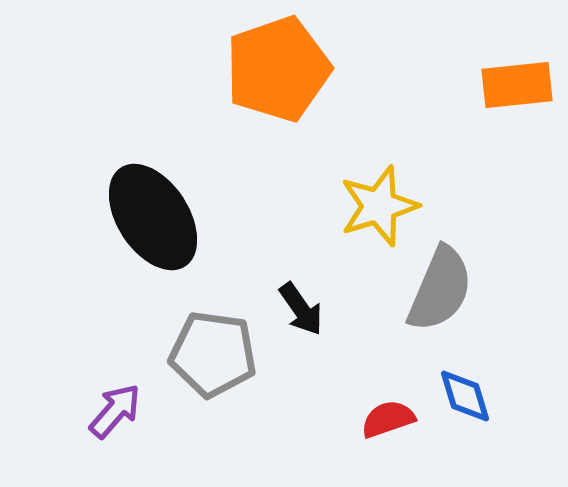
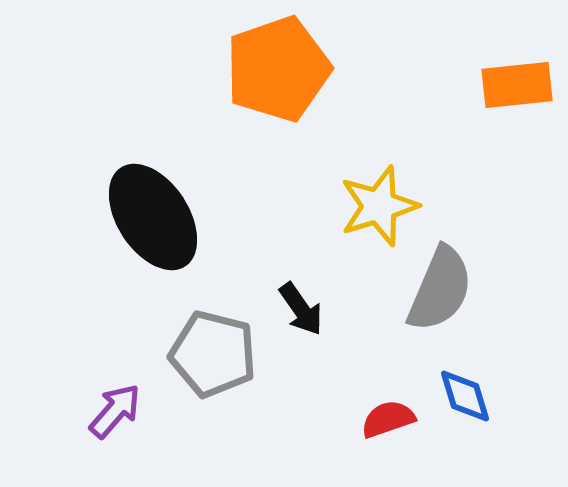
gray pentagon: rotated 6 degrees clockwise
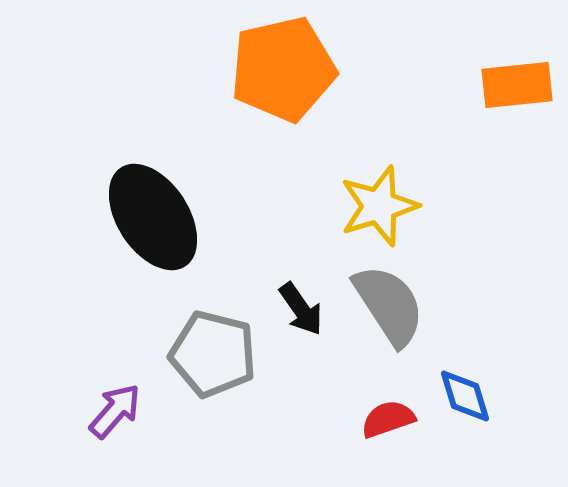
orange pentagon: moved 5 px right; rotated 6 degrees clockwise
gray semicircle: moved 51 px left, 16 px down; rotated 56 degrees counterclockwise
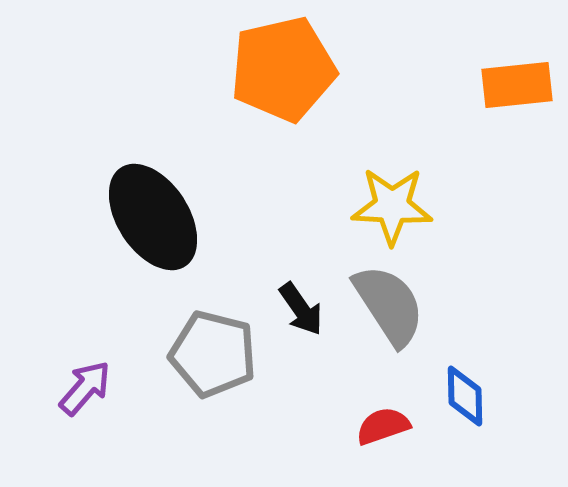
yellow star: moved 13 px right; rotated 20 degrees clockwise
blue diamond: rotated 16 degrees clockwise
purple arrow: moved 30 px left, 23 px up
red semicircle: moved 5 px left, 7 px down
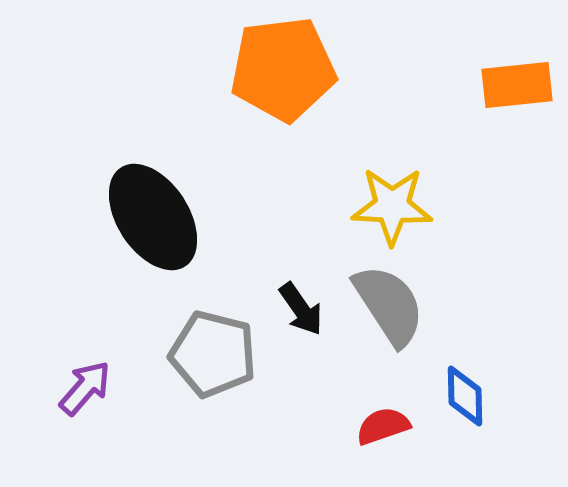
orange pentagon: rotated 6 degrees clockwise
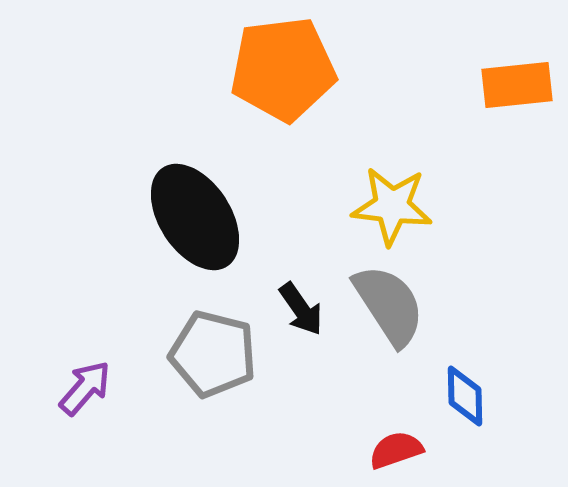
yellow star: rotated 4 degrees clockwise
black ellipse: moved 42 px right
red semicircle: moved 13 px right, 24 px down
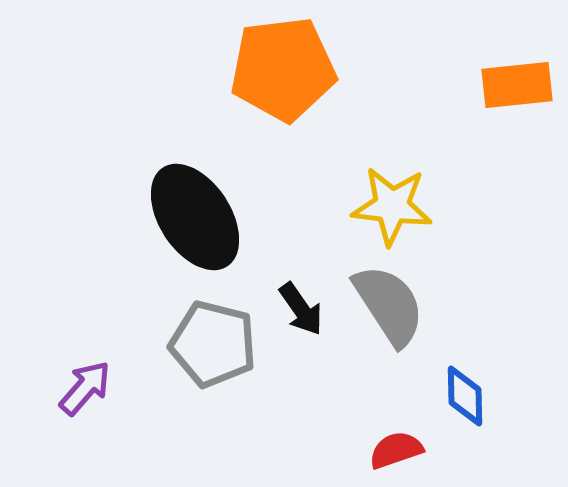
gray pentagon: moved 10 px up
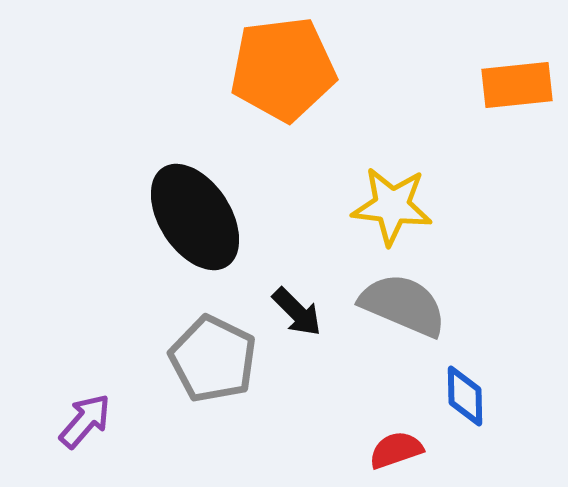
gray semicircle: moved 14 px right; rotated 34 degrees counterclockwise
black arrow: moved 4 px left, 3 px down; rotated 10 degrees counterclockwise
gray pentagon: moved 15 px down; rotated 12 degrees clockwise
purple arrow: moved 33 px down
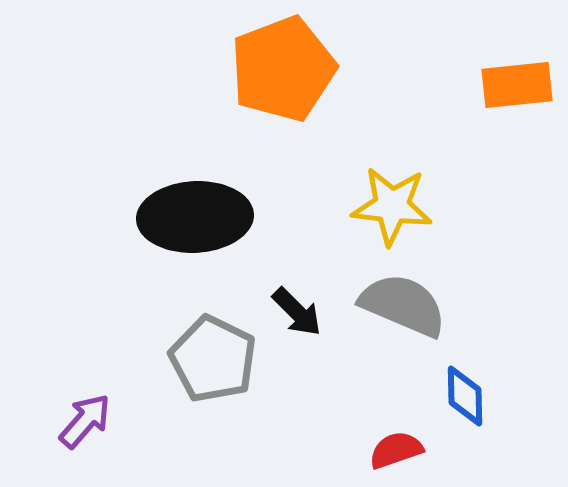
orange pentagon: rotated 14 degrees counterclockwise
black ellipse: rotated 60 degrees counterclockwise
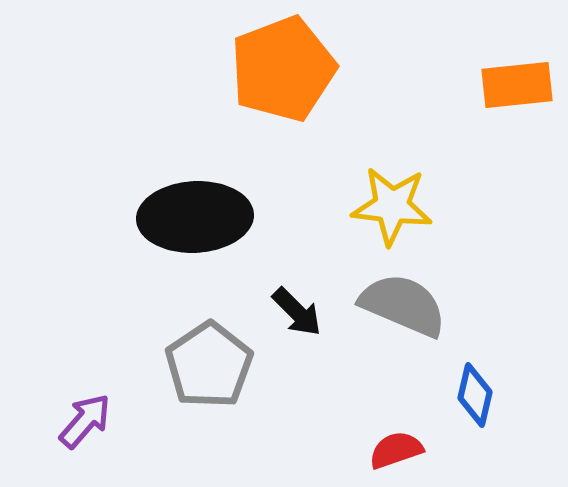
gray pentagon: moved 4 px left, 6 px down; rotated 12 degrees clockwise
blue diamond: moved 10 px right, 1 px up; rotated 14 degrees clockwise
